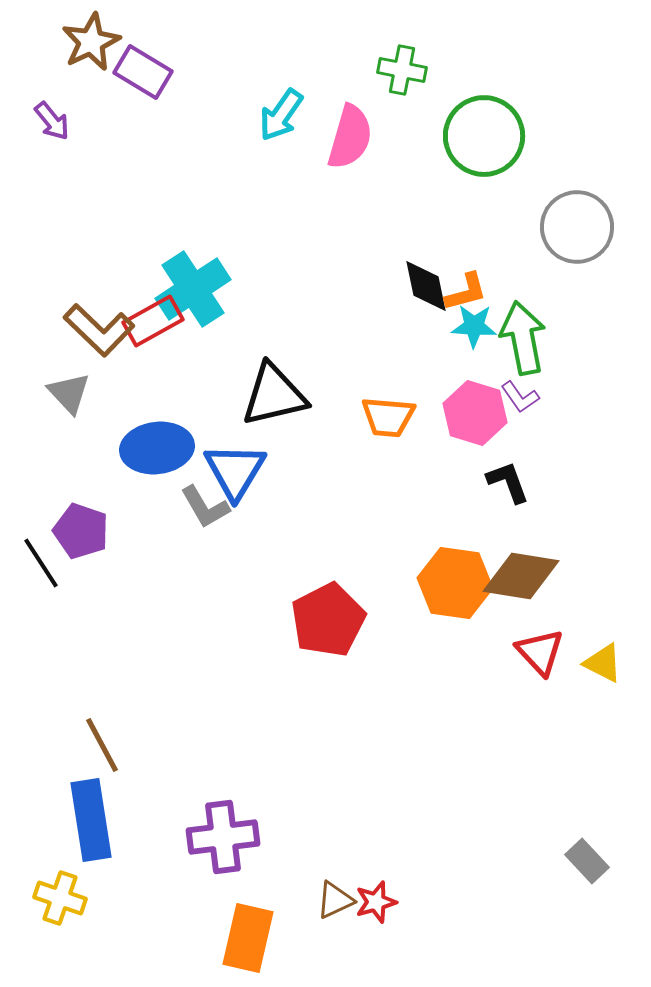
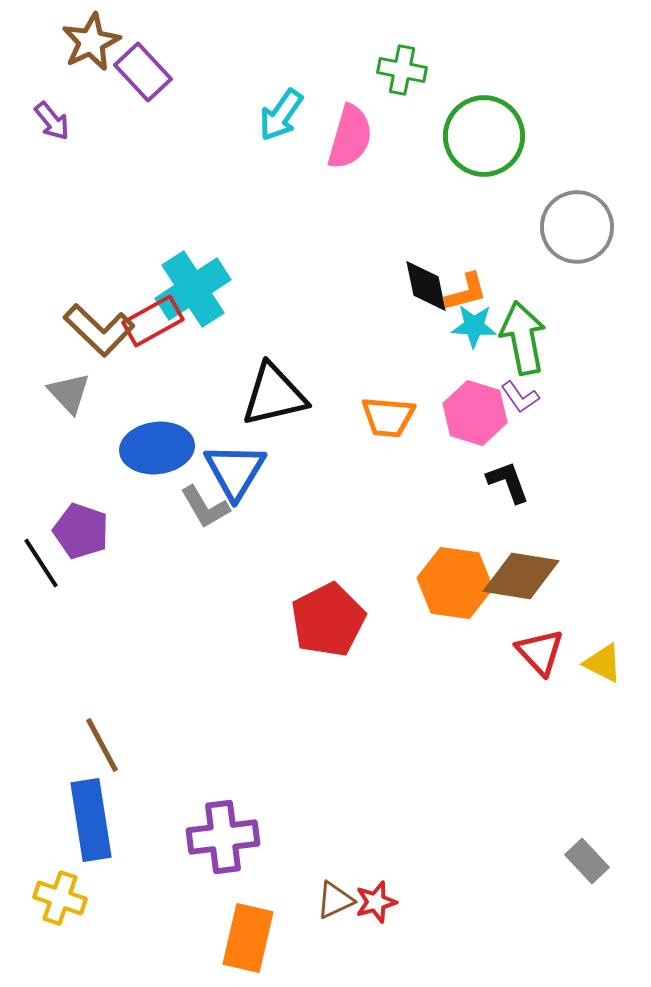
purple rectangle: rotated 16 degrees clockwise
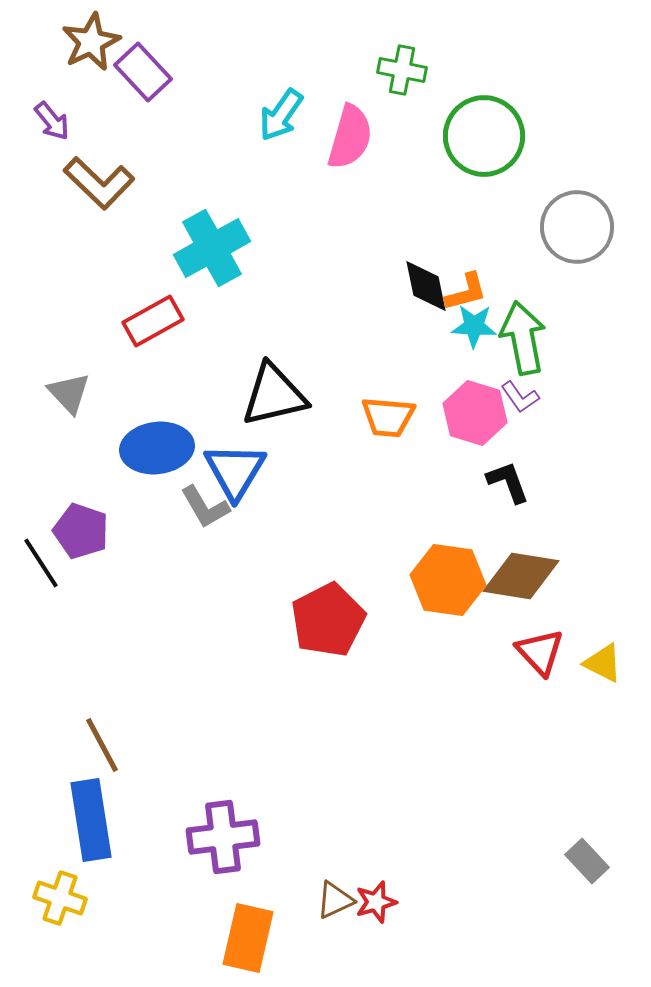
cyan cross: moved 19 px right, 41 px up; rotated 4 degrees clockwise
brown L-shape: moved 147 px up
orange hexagon: moved 7 px left, 3 px up
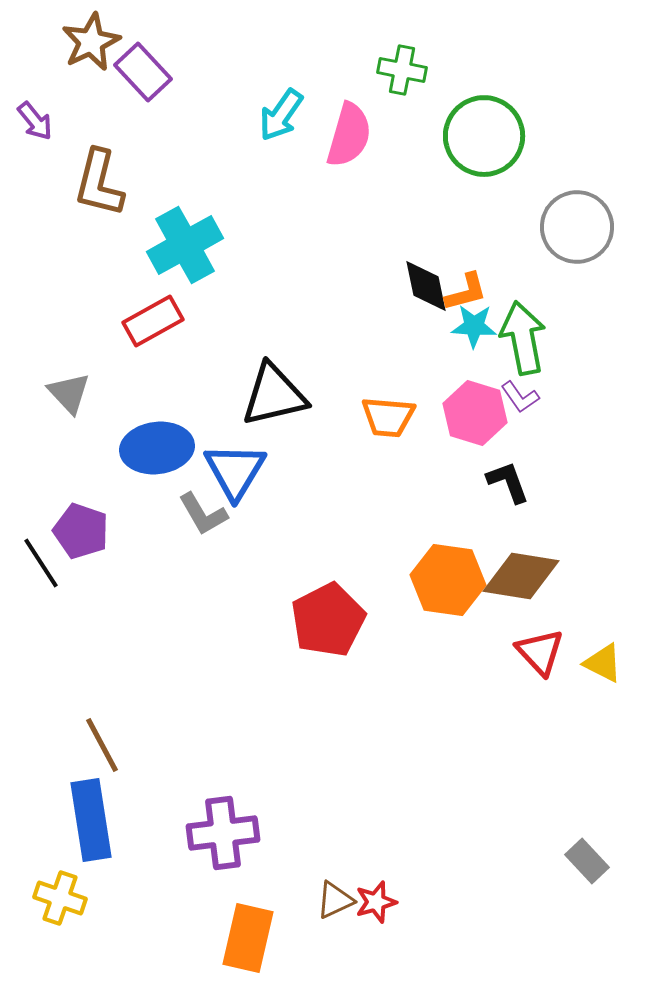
purple arrow: moved 17 px left
pink semicircle: moved 1 px left, 2 px up
brown L-shape: rotated 60 degrees clockwise
cyan cross: moved 27 px left, 3 px up
gray L-shape: moved 2 px left, 7 px down
purple cross: moved 4 px up
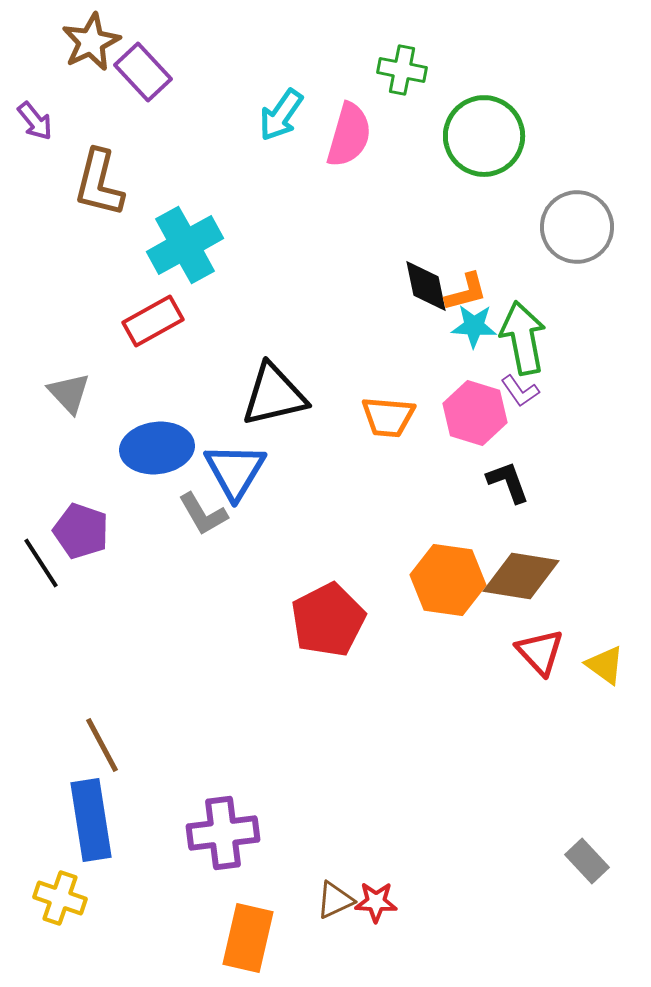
purple L-shape: moved 6 px up
yellow triangle: moved 2 px right, 2 px down; rotated 9 degrees clockwise
red star: rotated 18 degrees clockwise
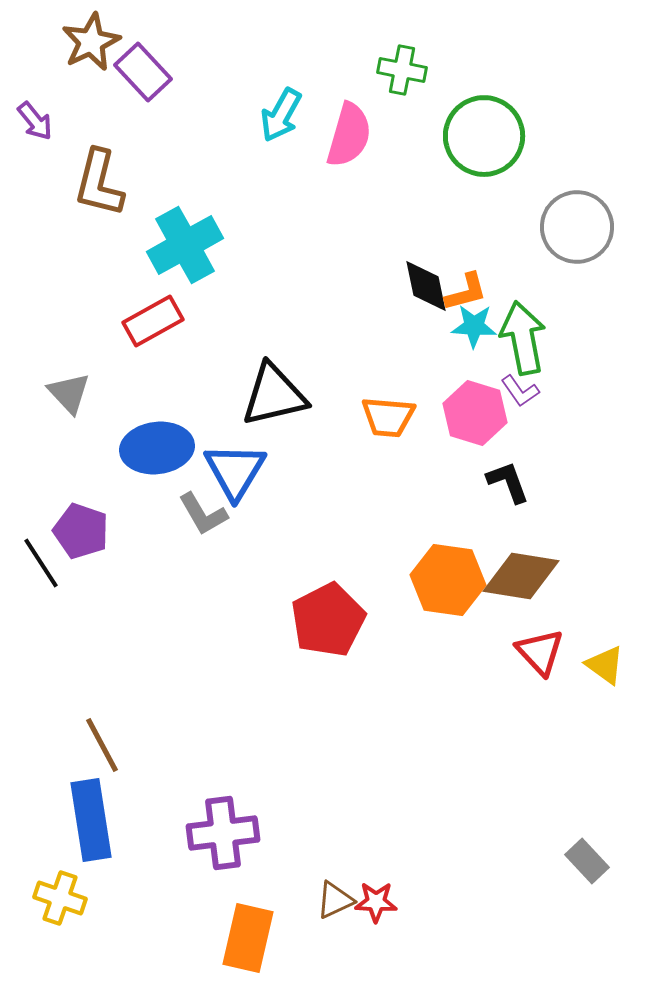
cyan arrow: rotated 6 degrees counterclockwise
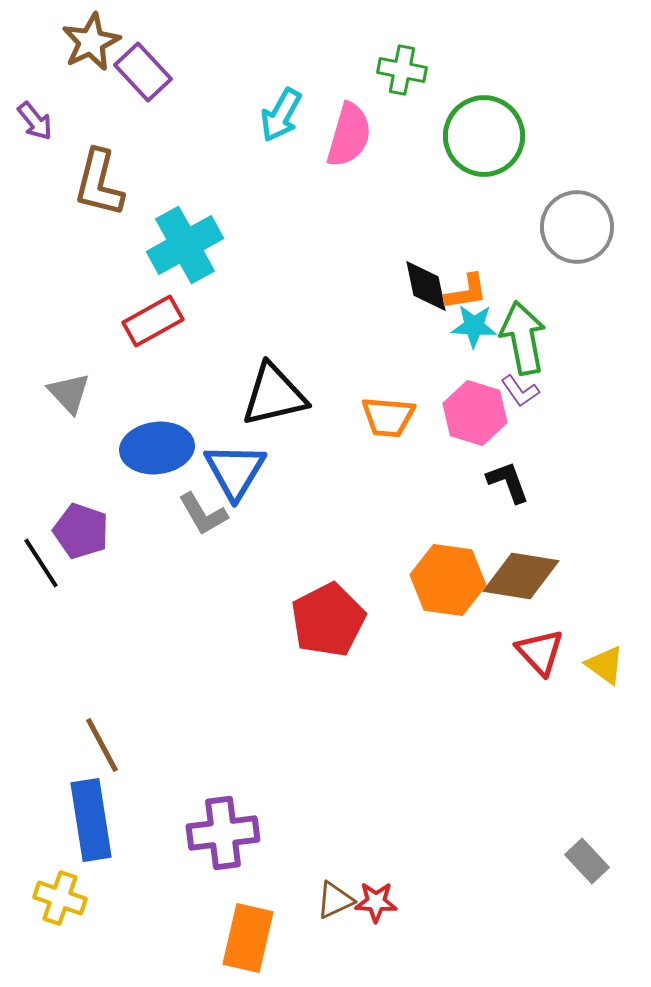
orange L-shape: rotated 6 degrees clockwise
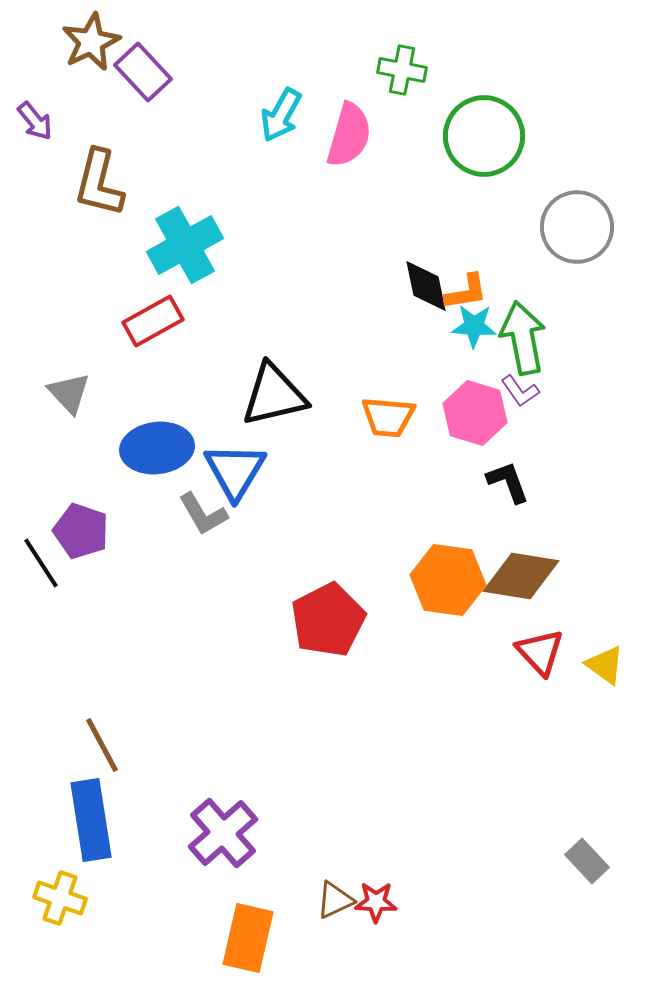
purple cross: rotated 34 degrees counterclockwise
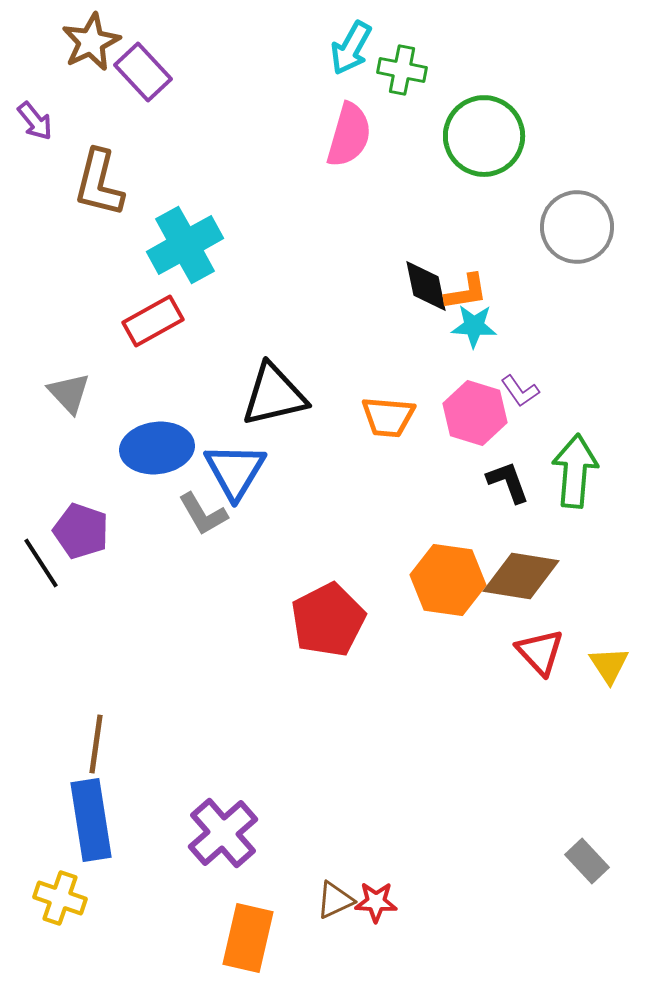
cyan arrow: moved 70 px right, 67 px up
green arrow: moved 52 px right, 133 px down; rotated 16 degrees clockwise
yellow triangle: moved 4 px right; rotated 21 degrees clockwise
brown line: moved 6 px left, 1 px up; rotated 36 degrees clockwise
